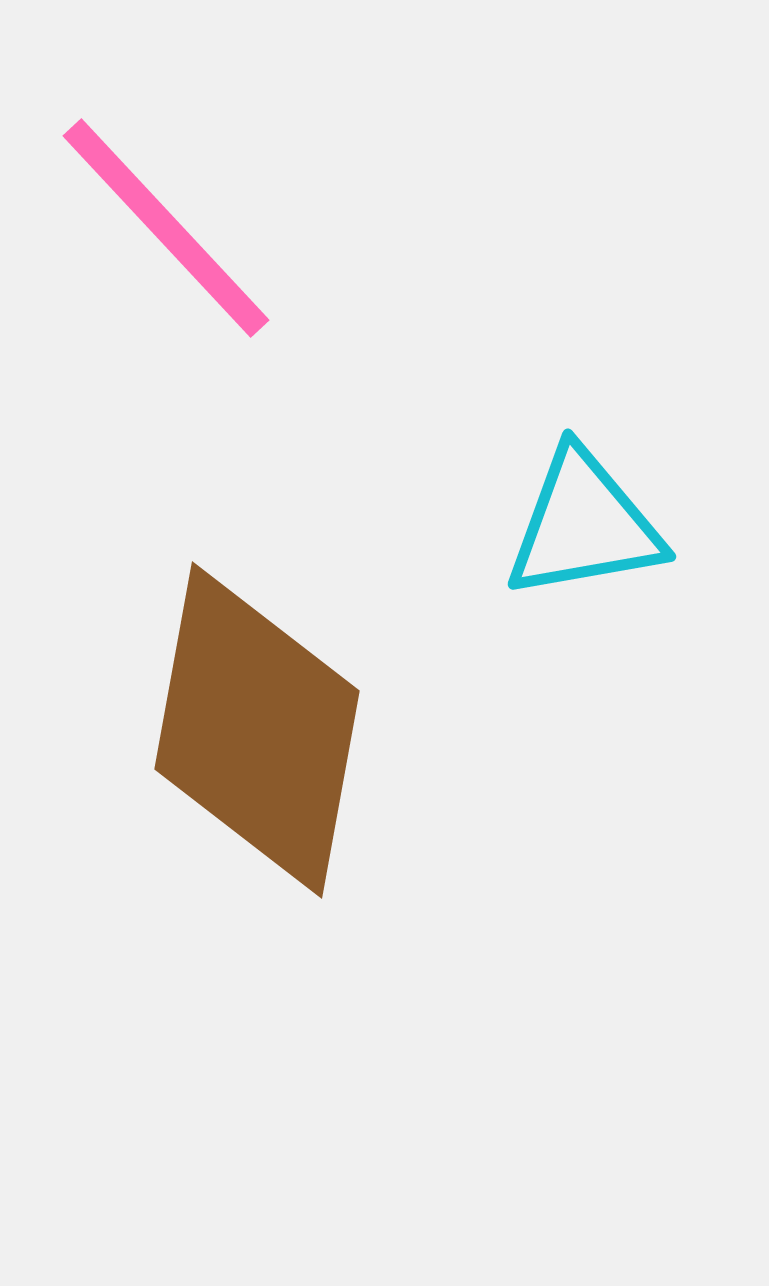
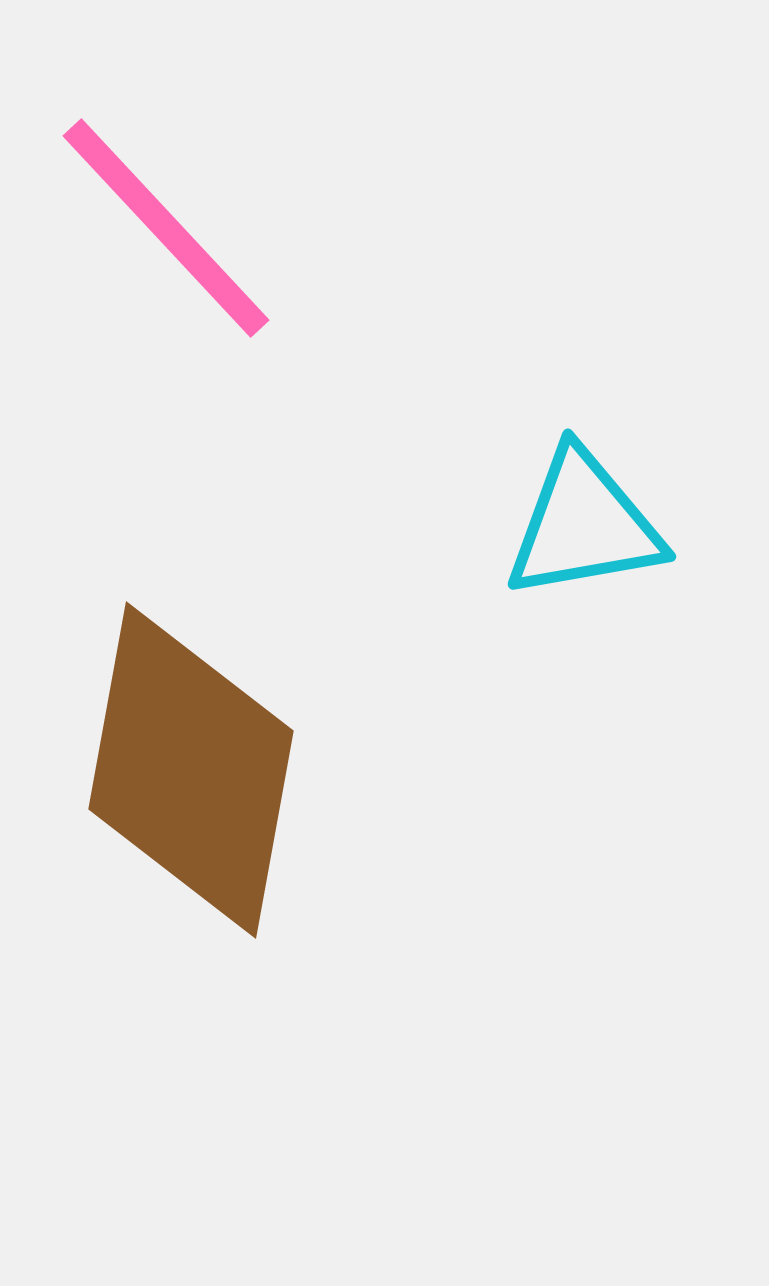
brown diamond: moved 66 px left, 40 px down
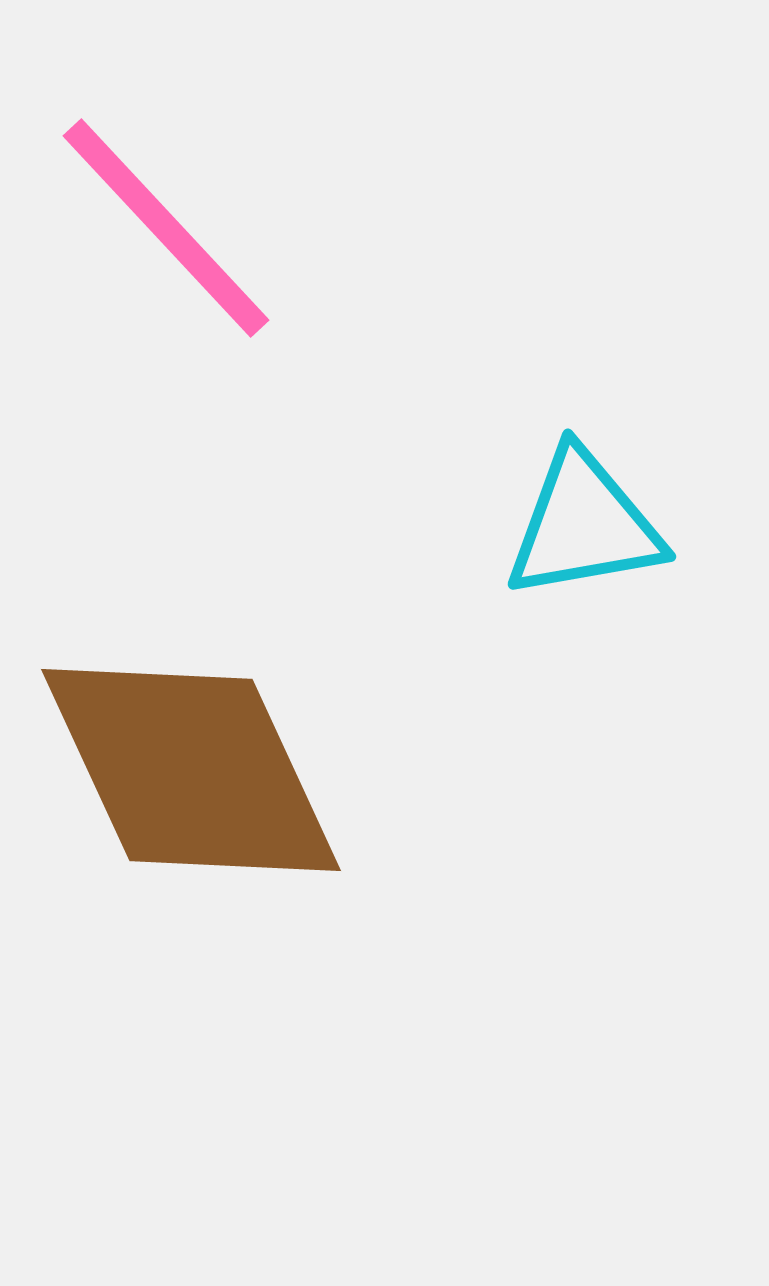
brown diamond: rotated 35 degrees counterclockwise
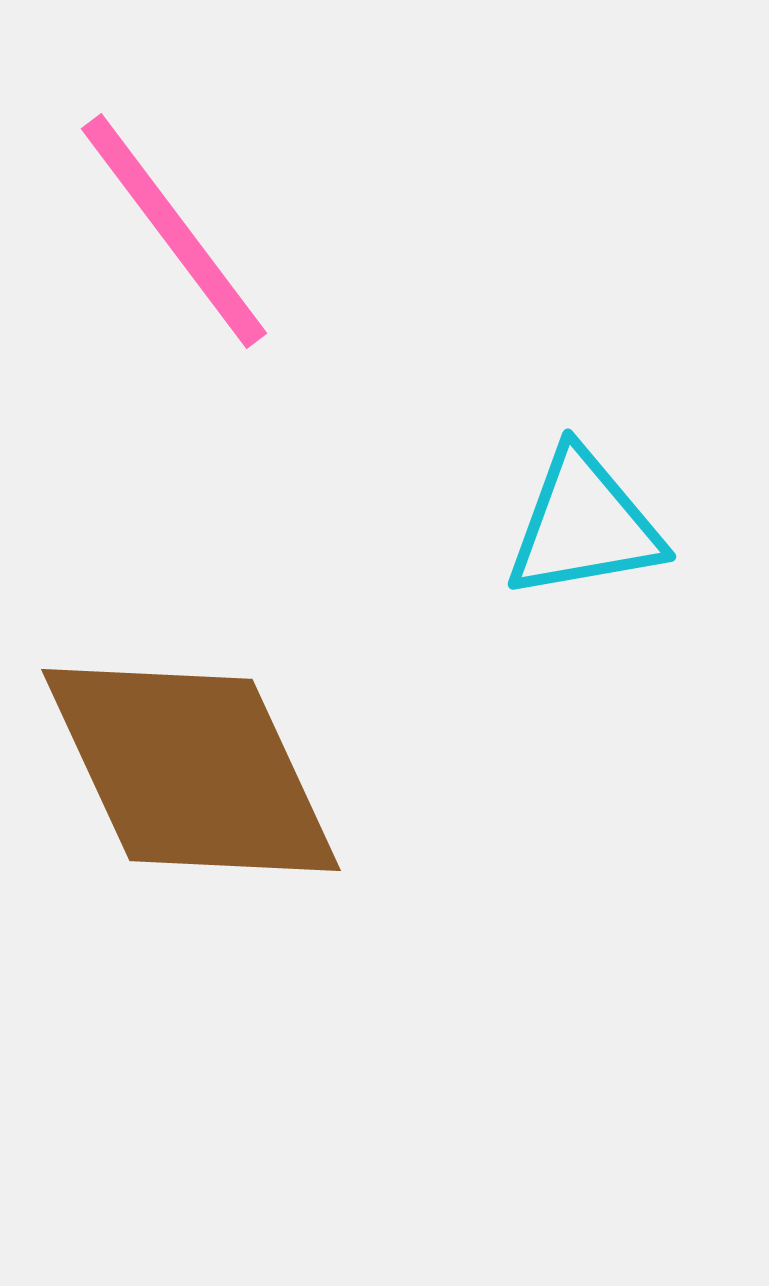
pink line: moved 8 px right, 3 px down; rotated 6 degrees clockwise
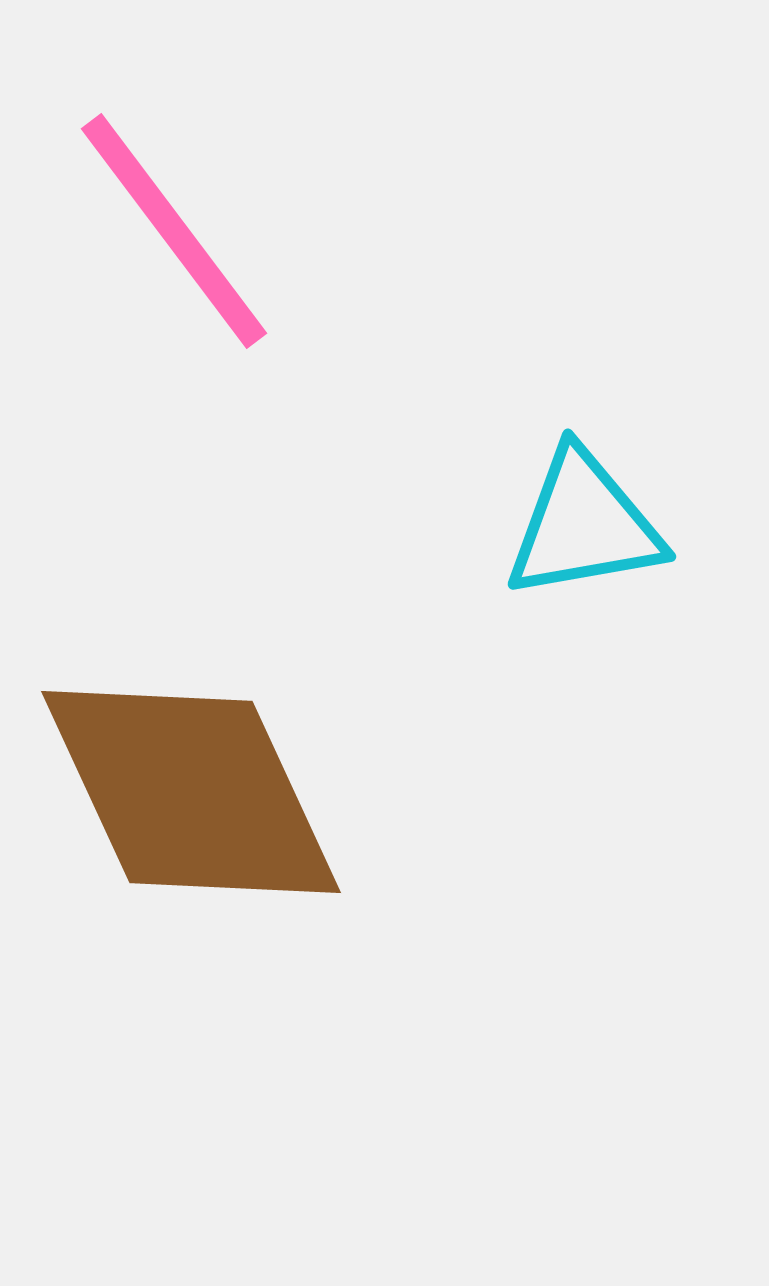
brown diamond: moved 22 px down
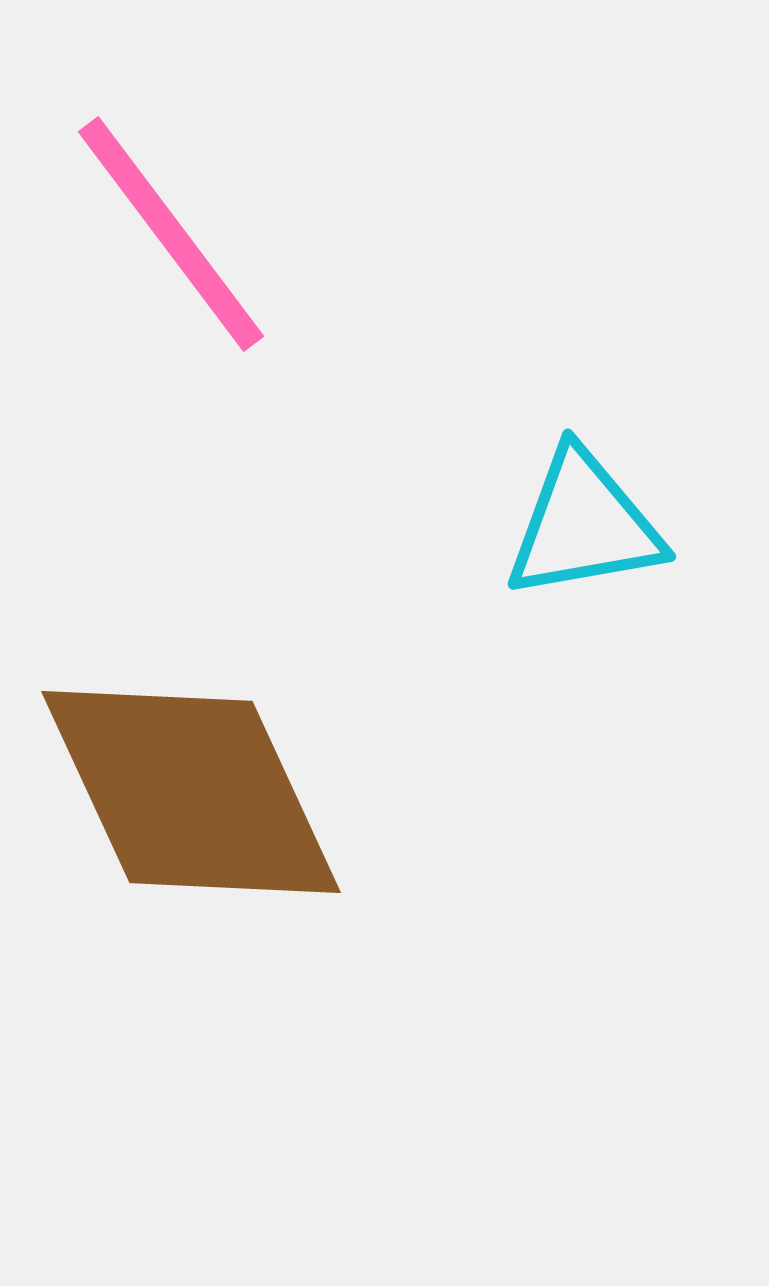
pink line: moved 3 px left, 3 px down
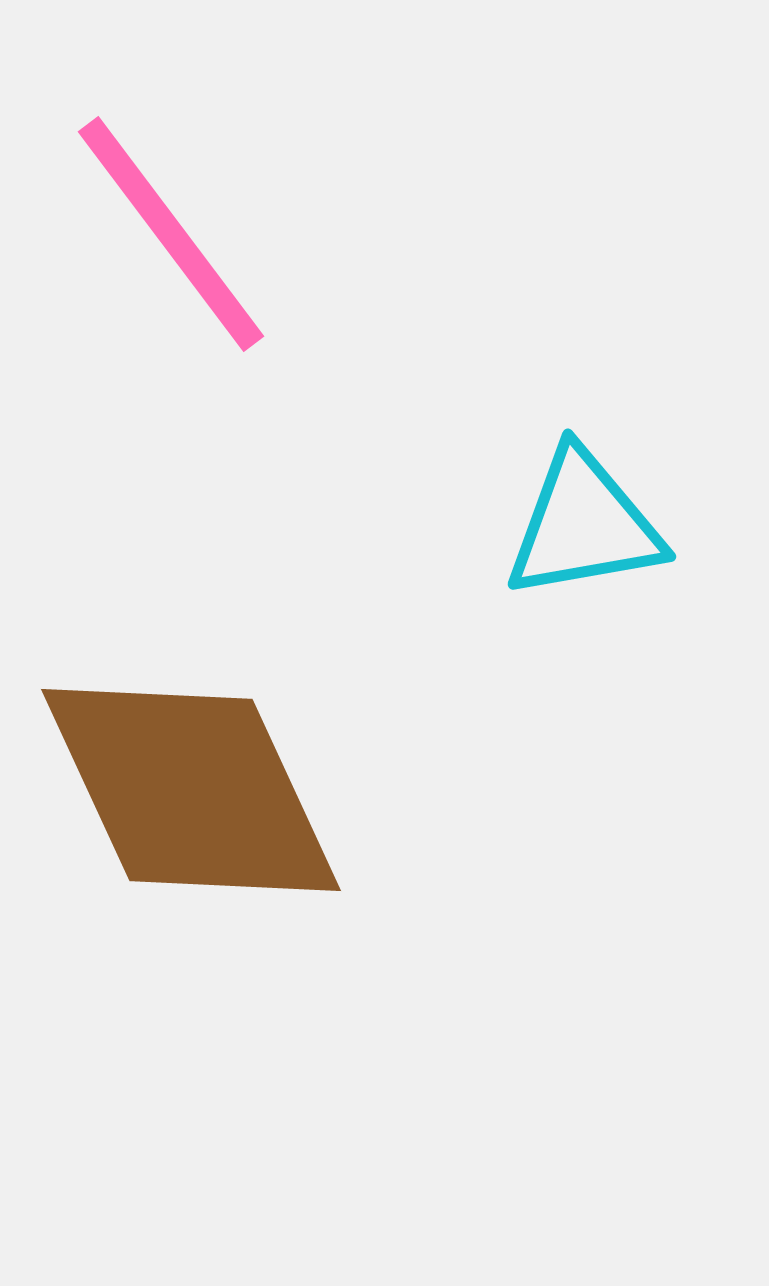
brown diamond: moved 2 px up
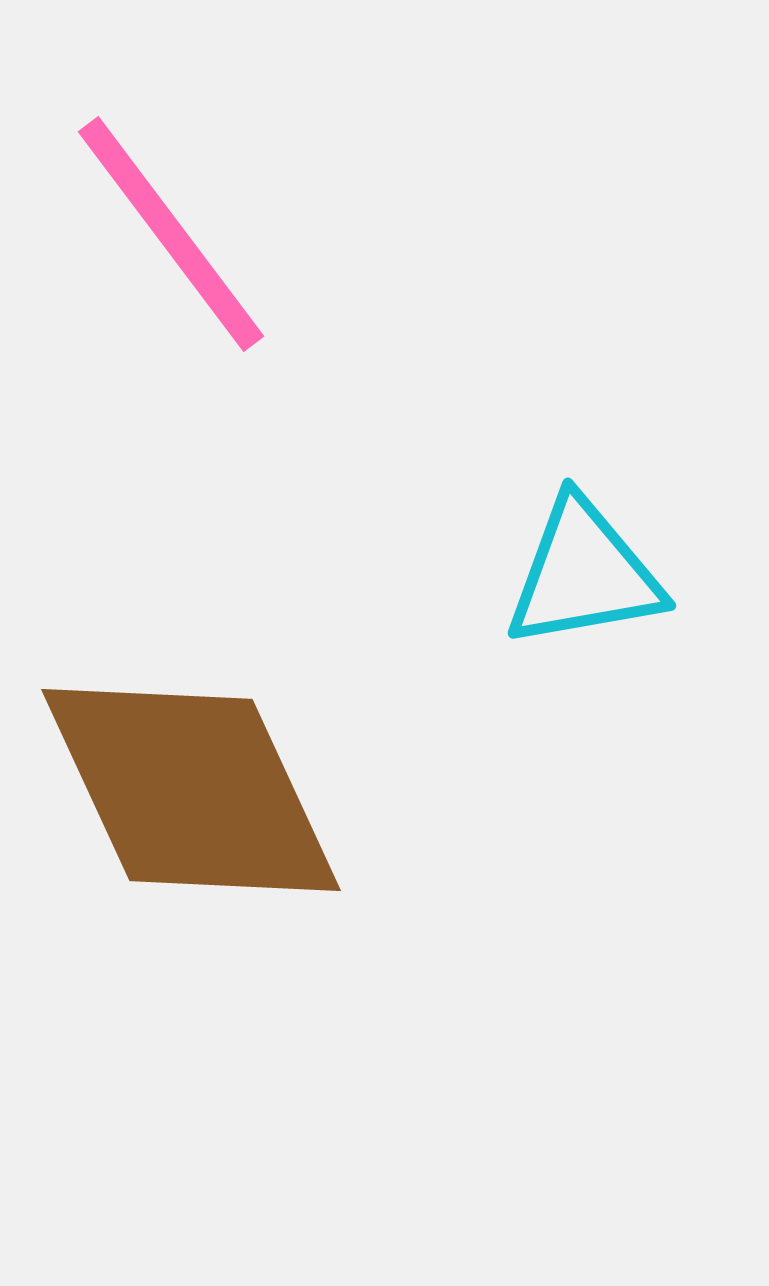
cyan triangle: moved 49 px down
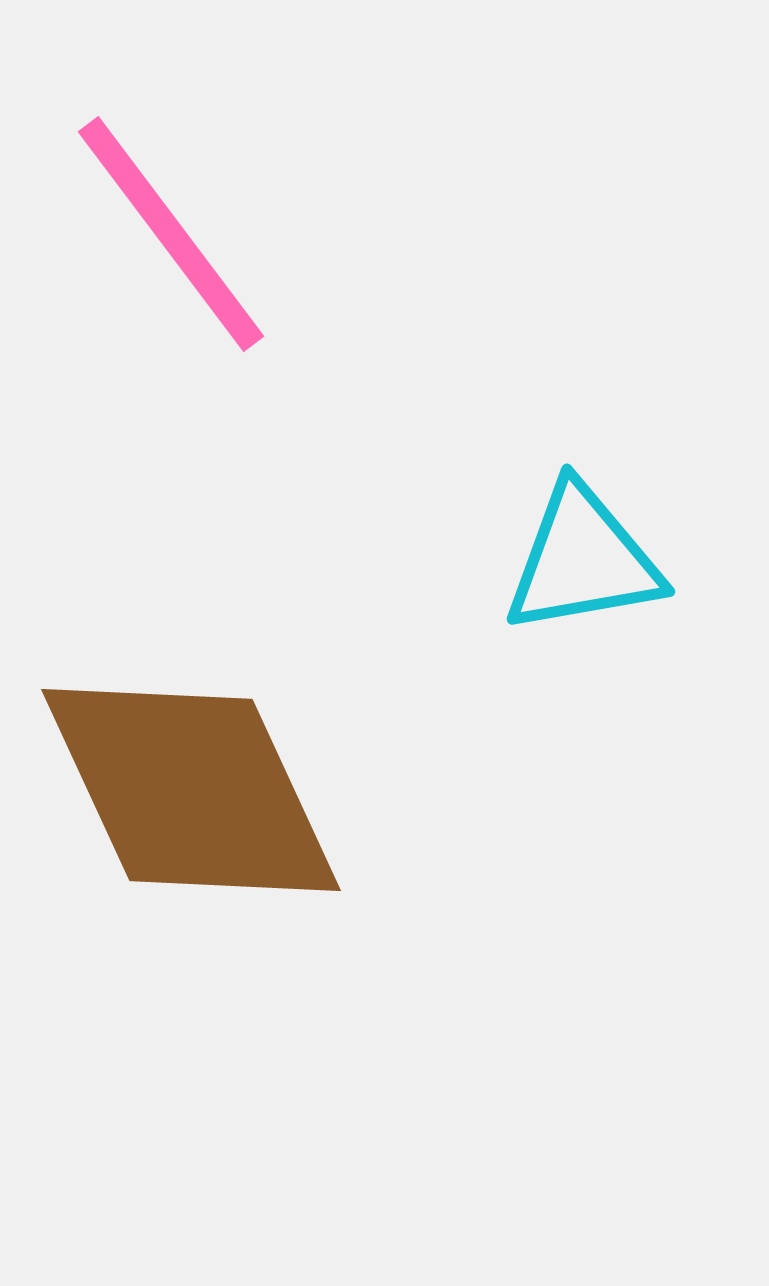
cyan triangle: moved 1 px left, 14 px up
